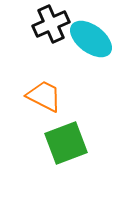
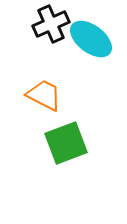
orange trapezoid: moved 1 px up
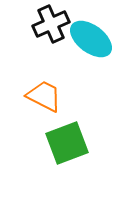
orange trapezoid: moved 1 px down
green square: moved 1 px right
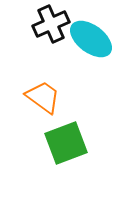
orange trapezoid: moved 1 px left, 1 px down; rotated 9 degrees clockwise
green square: moved 1 px left
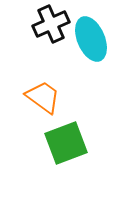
cyan ellipse: rotated 30 degrees clockwise
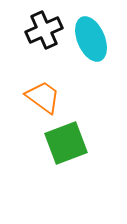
black cross: moved 7 px left, 6 px down
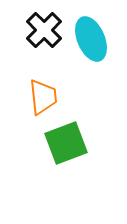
black cross: rotated 21 degrees counterclockwise
orange trapezoid: rotated 48 degrees clockwise
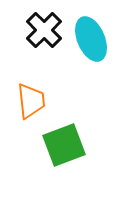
orange trapezoid: moved 12 px left, 4 px down
green square: moved 2 px left, 2 px down
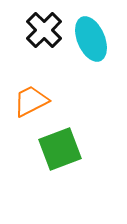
orange trapezoid: rotated 111 degrees counterclockwise
green square: moved 4 px left, 4 px down
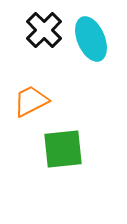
green square: moved 3 px right; rotated 15 degrees clockwise
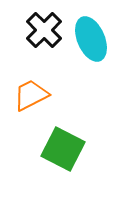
orange trapezoid: moved 6 px up
green square: rotated 33 degrees clockwise
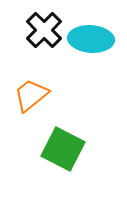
cyan ellipse: rotated 63 degrees counterclockwise
orange trapezoid: rotated 12 degrees counterclockwise
